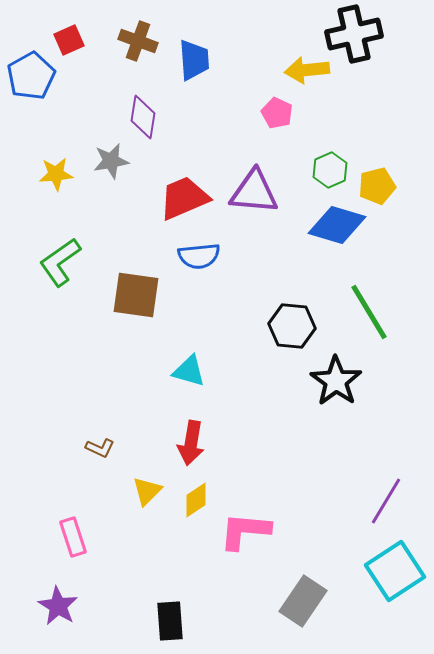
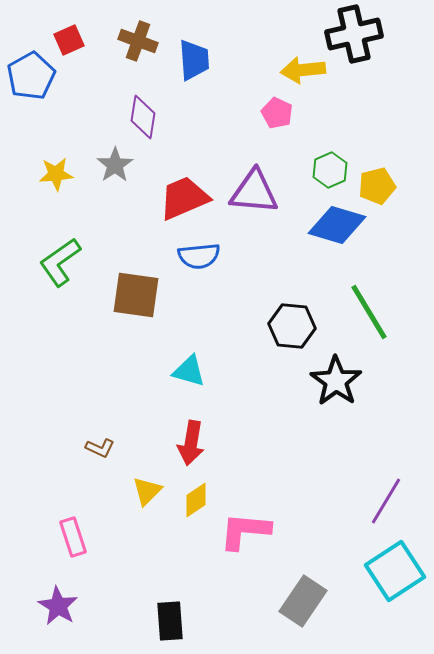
yellow arrow: moved 4 px left
gray star: moved 4 px right, 4 px down; rotated 24 degrees counterclockwise
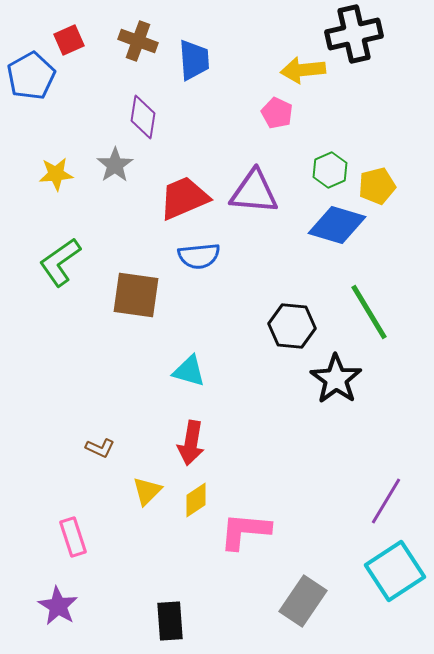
black star: moved 2 px up
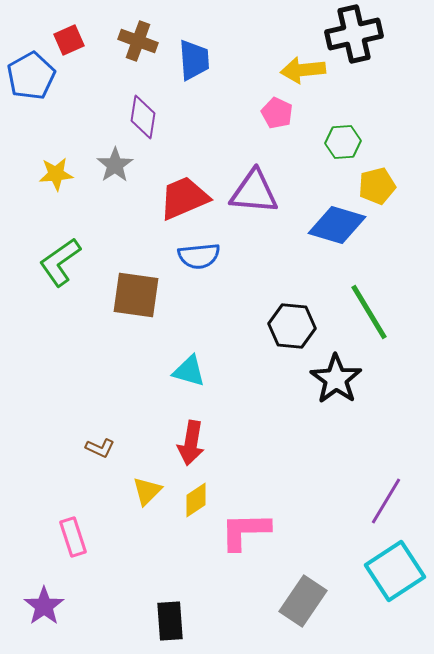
green hexagon: moved 13 px right, 28 px up; rotated 20 degrees clockwise
pink L-shape: rotated 6 degrees counterclockwise
purple star: moved 14 px left; rotated 6 degrees clockwise
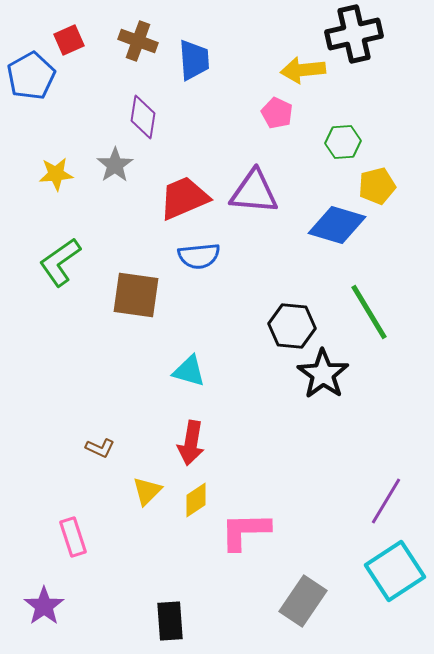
black star: moved 13 px left, 5 px up
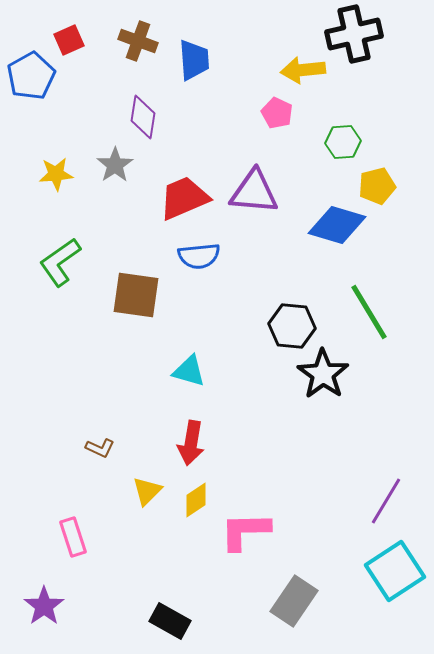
gray rectangle: moved 9 px left
black rectangle: rotated 57 degrees counterclockwise
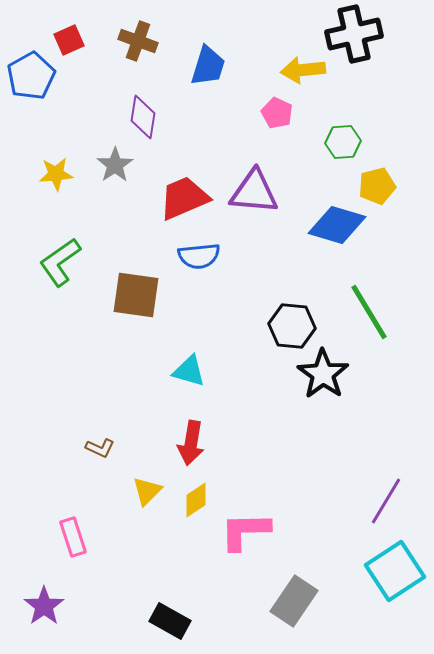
blue trapezoid: moved 14 px right, 6 px down; rotated 21 degrees clockwise
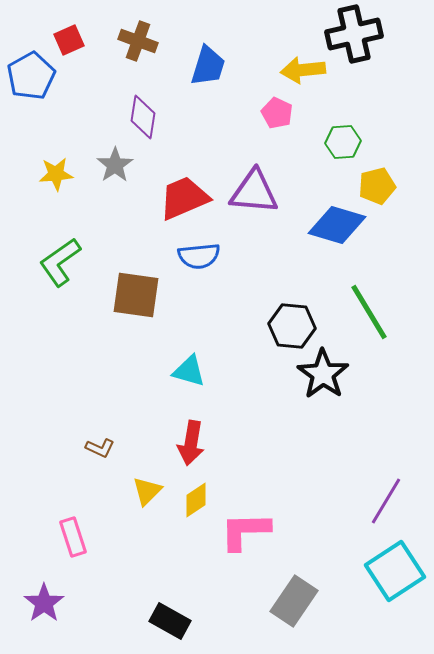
purple star: moved 3 px up
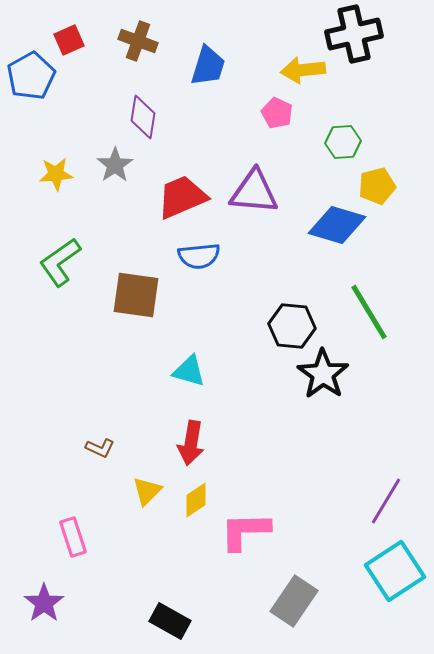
red trapezoid: moved 2 px left, 1 px up
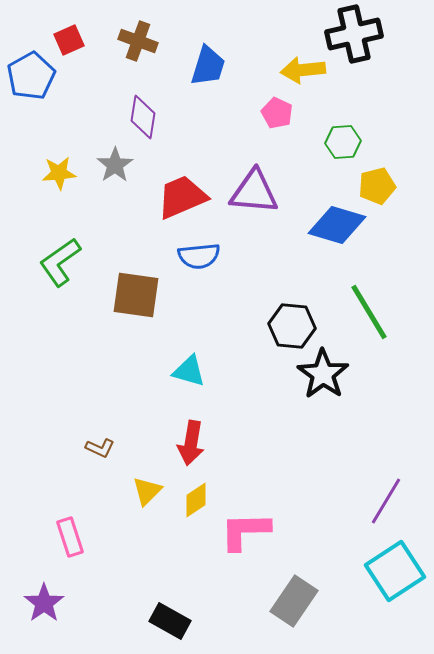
yellow star: moved 3 px right, 1 px up
pink rectangle: moved 3 px left
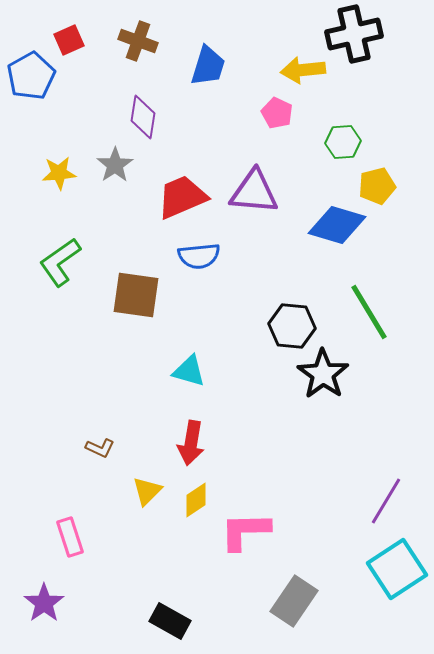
cyan square: moved 2 px right, 2 px up
